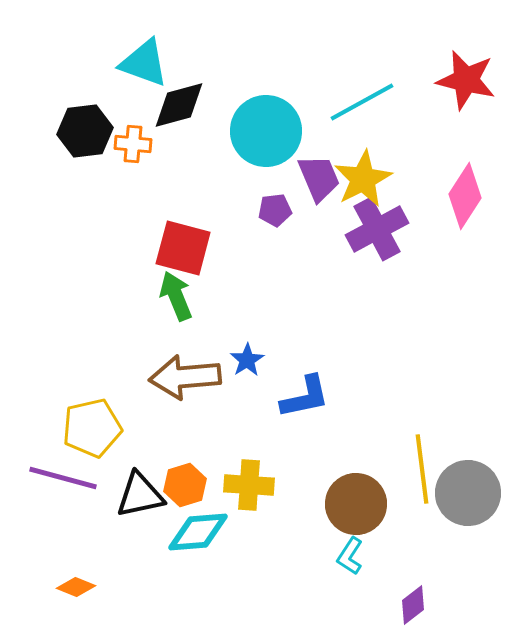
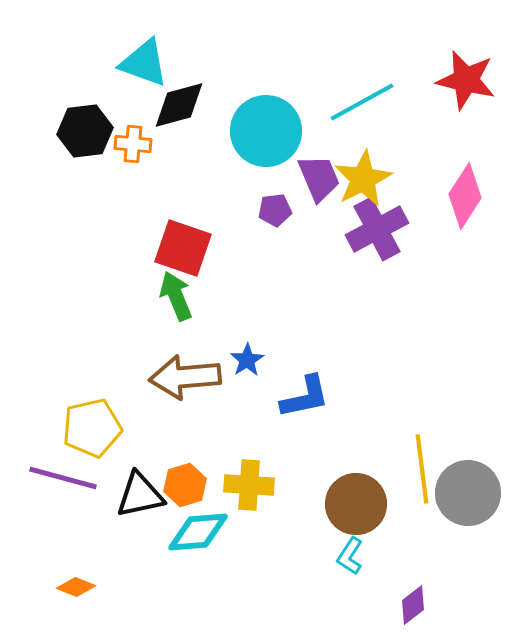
red square: rotated 4 degrees clockwise
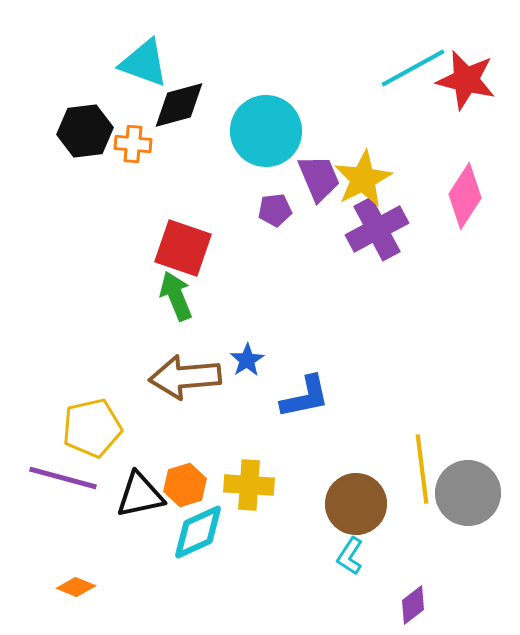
cyan line: moved 51 px right, 34 px up
cyan diamond: rotated 20 degrees counterclockwise
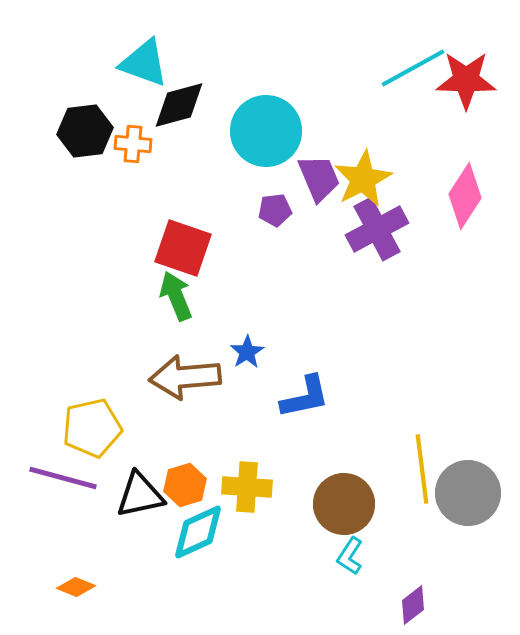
red star: rotated 12 degrees counterclockwise
blue star: moved 8 px up
yellow cross: moved 2 px left, 2 px down
brown circle: moved 12 px left
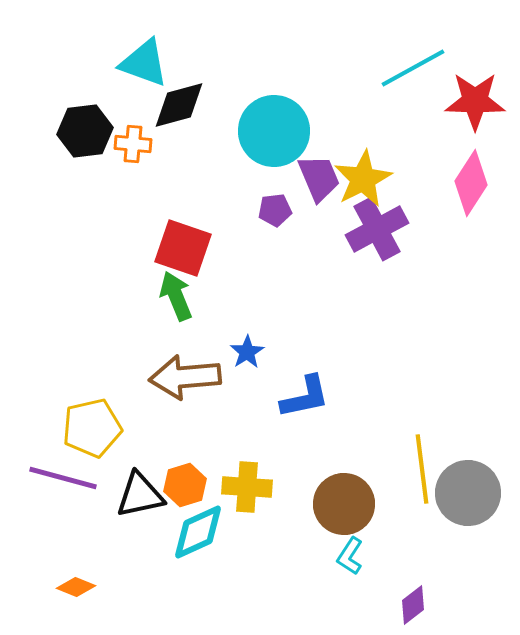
red star: moved 9 px right, 21 px down
cyan circle: moved 8 px right
pink diamond: moved 6 px right, 13 px up
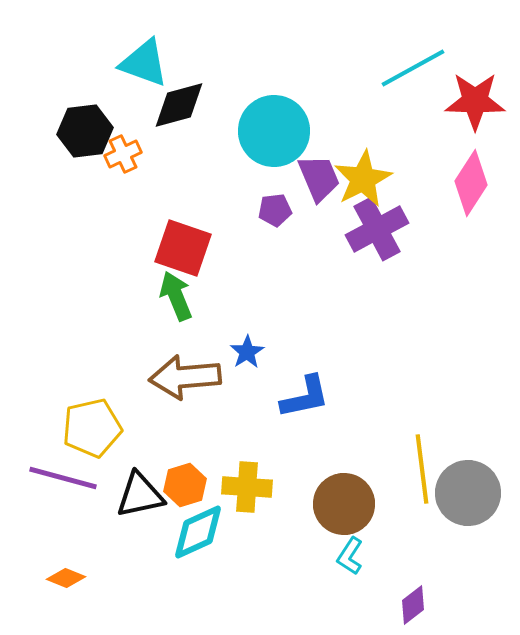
orange cross: moved 10 px left, 10 px down; rotated 30 degrees counterclockwise
orange diamond: moved 10 px left, 9 px up
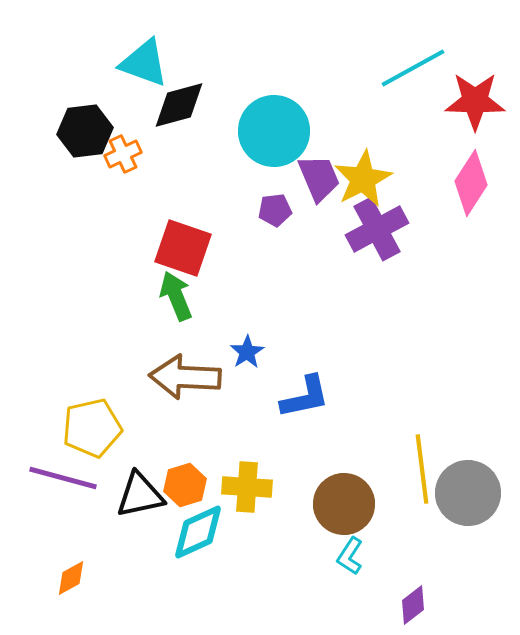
brown arrow: rotated 8 degrees clockwise
orange diamond: moved 5 px right; rotated 51 degrees counterclockwise
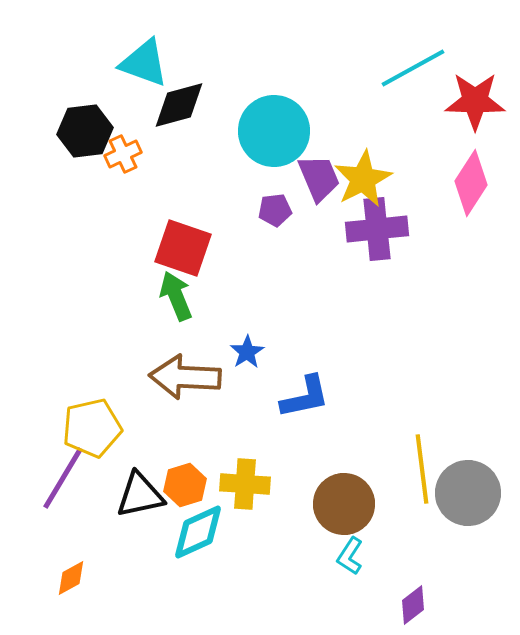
purple cross: rotated 22 degrees clockwise
purple line: rotated 74 degrees counterclockwise
yellow cross: moved 2 px left, 3 px up
